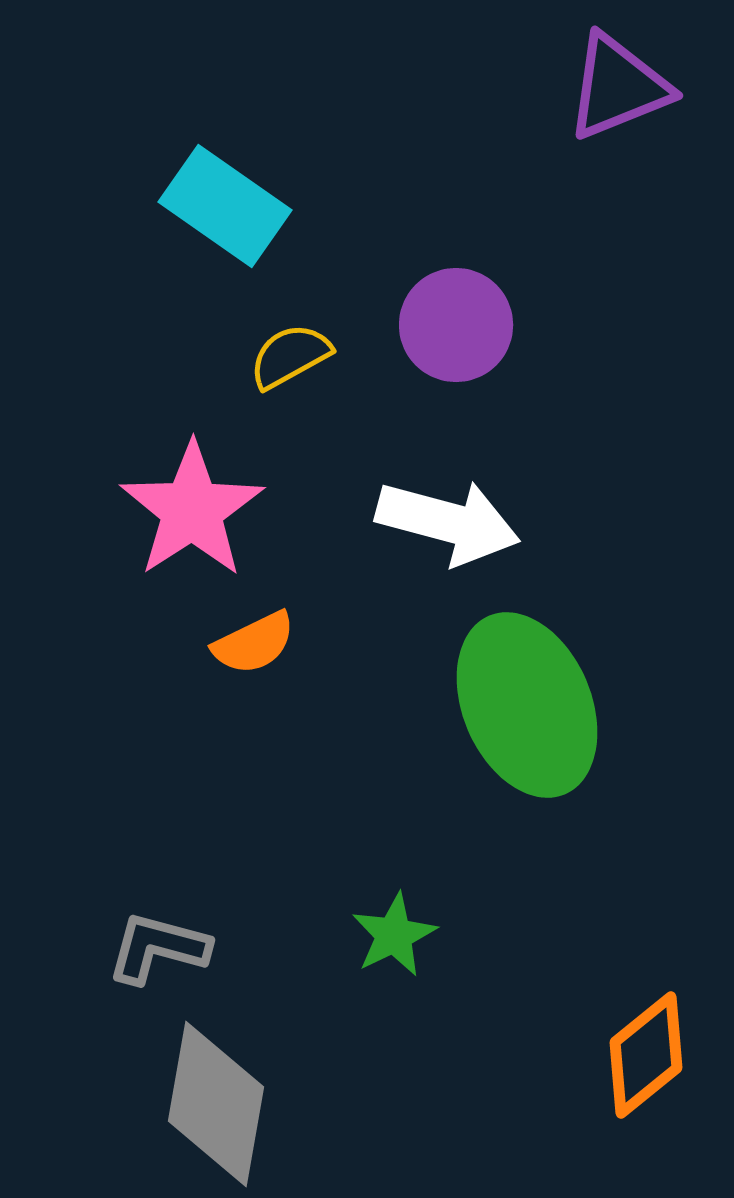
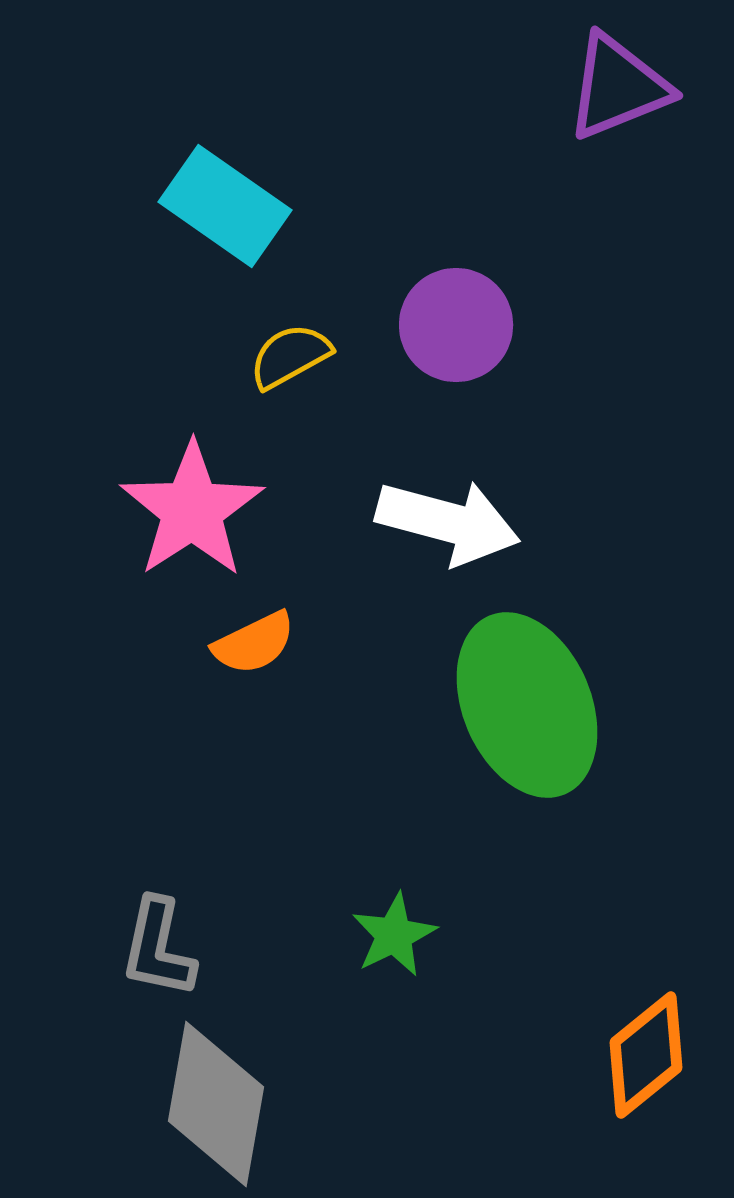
gray L-shape: rotated 93 degrees counterclockwise
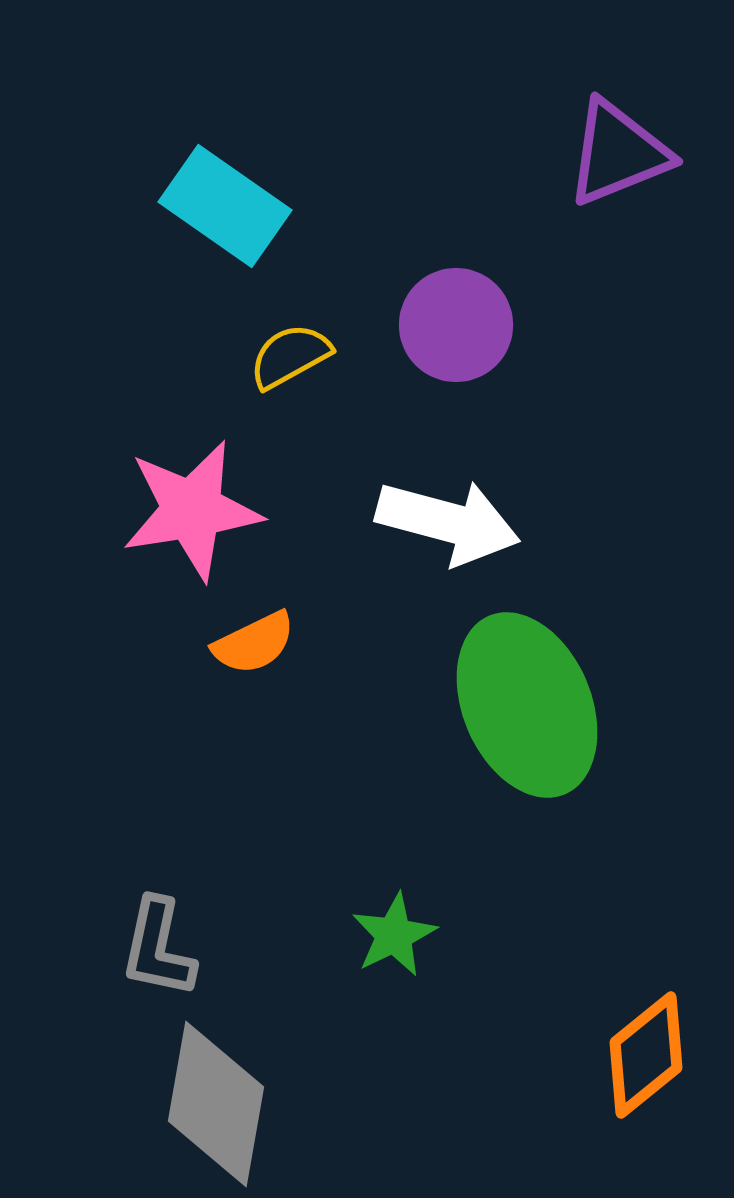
purple triangle: moved 66 px down
pink star: rotated 24 degrees clockwise
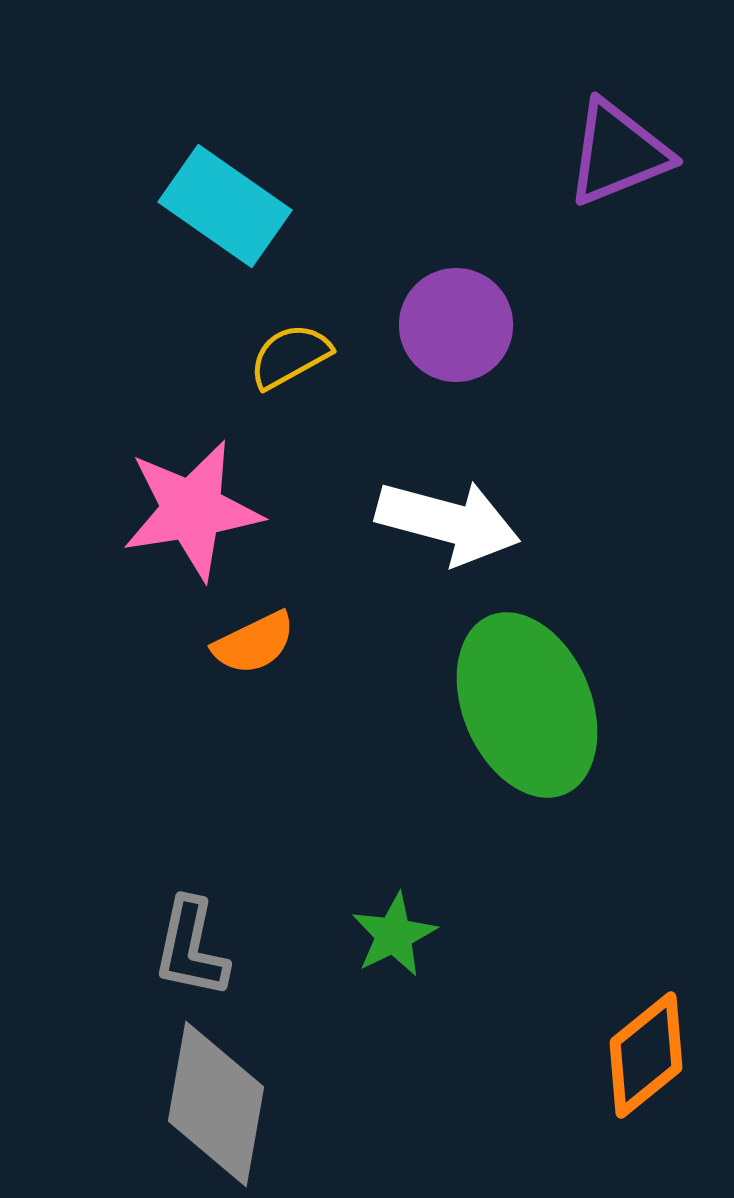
gray L-shape: moved 33 px right
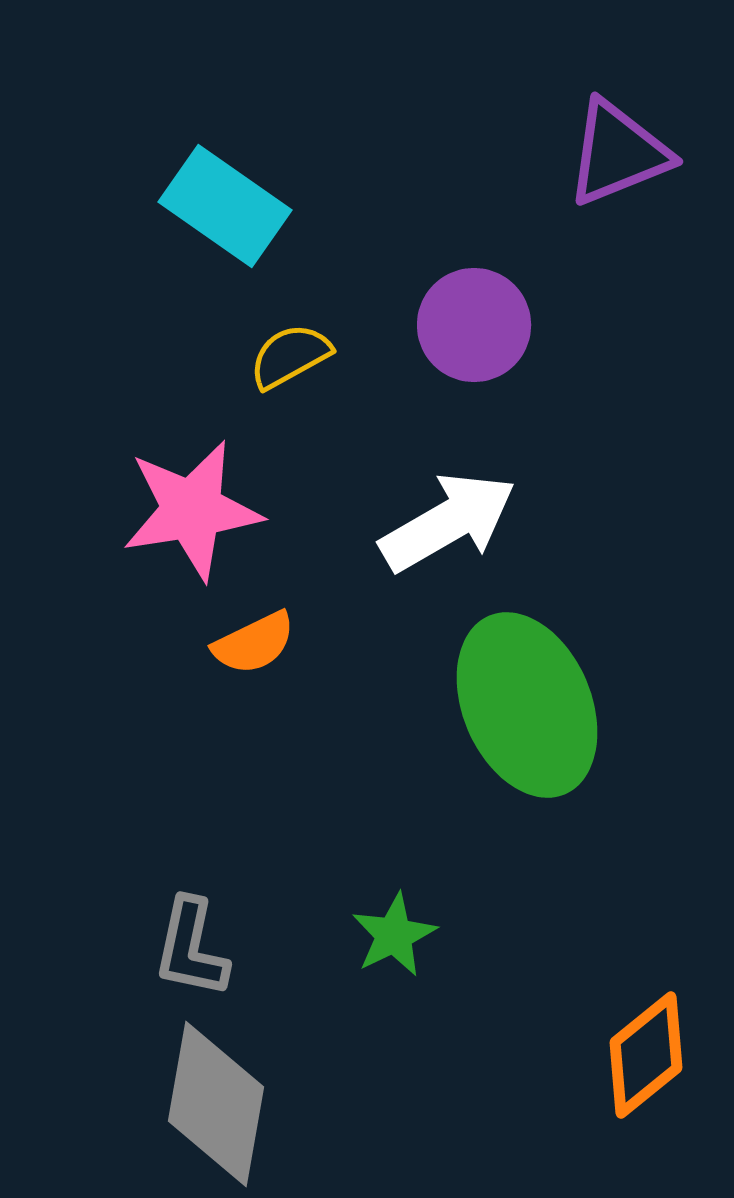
purple circle: moved 18 px right
white arrow: rotated 45 degrees counterclockwise
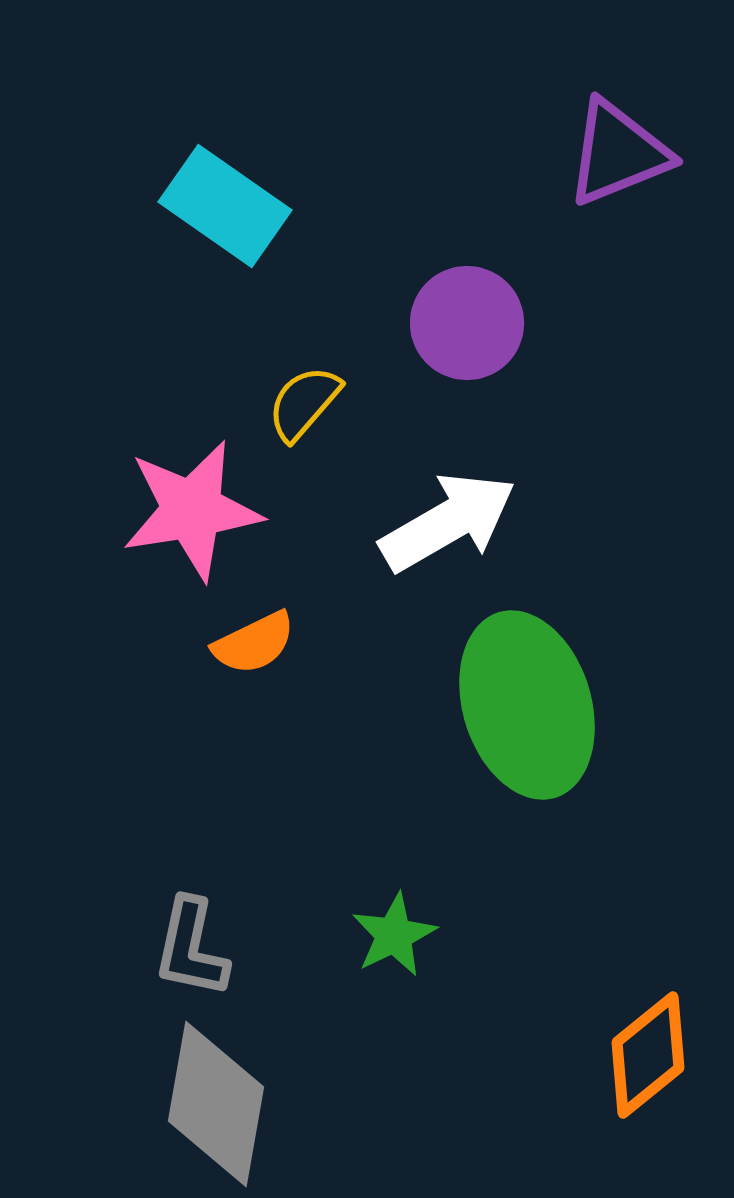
purple circle: moved 7 px left, 2 px up
yellow semicircle: moved 14 px right, 47 px down; rotated 20 degrees counterclockwise
green ellipse: rotated 6 degrees clockwise
orange diamond: moved 2 px right
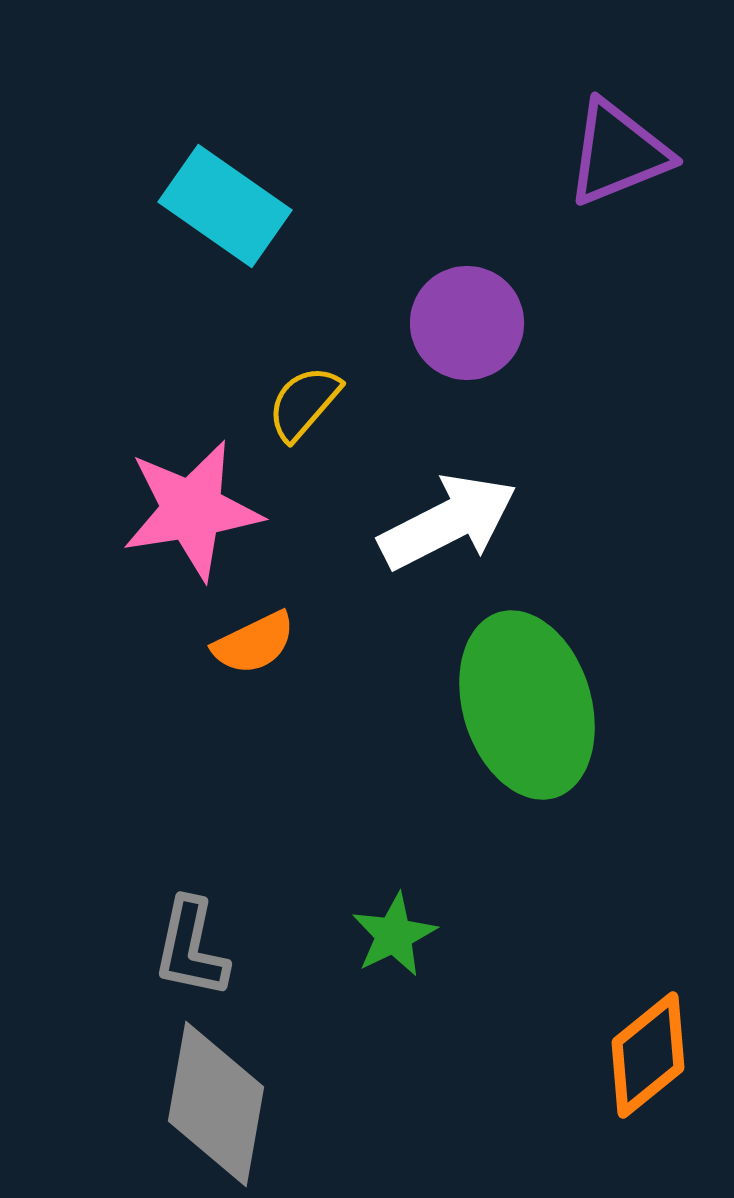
white arrow: rotated 3 degrees clockwise
